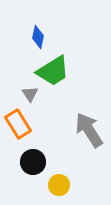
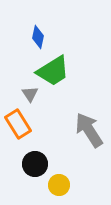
black circle: moved 2 px right, 2 px down
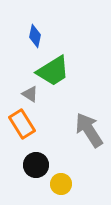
blue diamond: moved 3 px left, 1 px up
gray triangle: rotated 24 degrees counterclockwise
orange rectangle: moved 4 px right
black circle: moved 1 px right, 1 px down
yellow circle: moved 2 px right, 1 px up
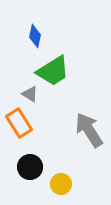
orange rectangle: moved 3 px left, 1 px up
black circle: moved 6 px left, 2 px down
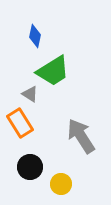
orange rectangle: moved 1 px right
gray arrow: moved 8 px left, 6 px down
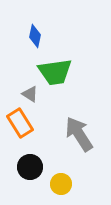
green trapezoid: moved 2 px right, 1 px down; rotated 24 degrees clockwise
gray arrow: moved 2 px left, 2 px up
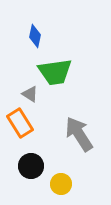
black circle: moved 1 px right, 1 px up
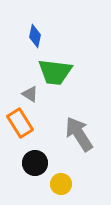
green trapezoid: rotated 15 degrees clockwise
black circle: moved 4 px right, 3 px up
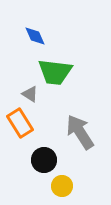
blue diamond: rotated 35 degrees counterclockwise
gray arrow: moved 1 px right, 2 px up
black circle: moved 9 px right, 3 px up
yellow circle: moved 1 px right, 2 px down
